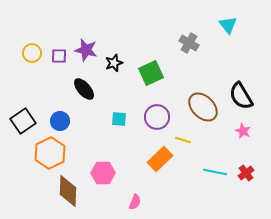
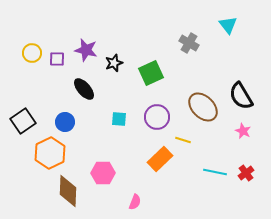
purple square: moved 2 px left, 3 px down
blue circle: moved 5 px right, 1 px down
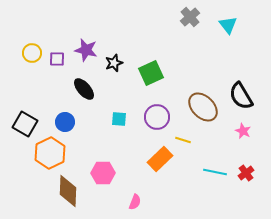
gray cross: moved 1 px right, 26 px up; rotated 18 degrees clockwise
black square: moved 2 px right, 3 px down; rotated 25 degrees counterclockwise
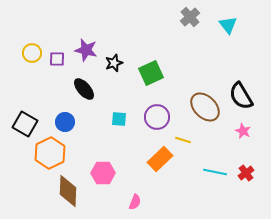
brown ellipse: moved 2 px right
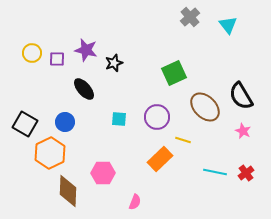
green square: moved 23 px right
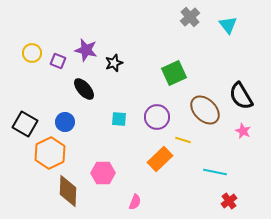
purple square: moved 1 px right, 2 px down; rotated 21 degrees clockwise
brown ellipse: moved 3 px down
red cross: moved 17 px left, 28 px down
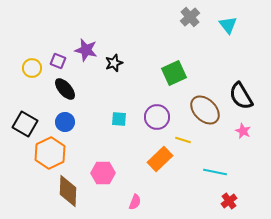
yellow circle: moved 15 px down
black ellipse: moved 19 px left
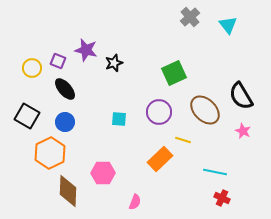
purple circle: moved 2 px right, 5 px up
black square: moved 2 px right, 8 px up
red cross: moved 7 px left, 3 px up; rotated 28 degrees counterclockwise
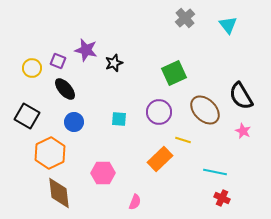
gray cross: moved 5 px left, 1 px down
blue circle: moved 9 px right
brown diamond: moved 9 px left, 2 px down; rotated 8 degrees counterclockwise
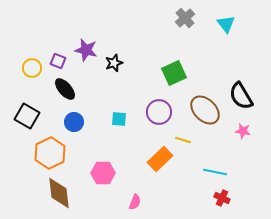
cyan triangle: moved 2 px left, 1 px up
pink star: rotated 14 degrees counterclockwise
